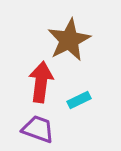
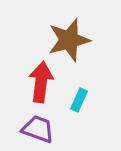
brown star: rotated 12 degrees clockwise
cyan rectangle: rotated 40 degrees counterclockwise
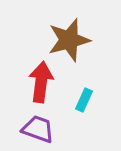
cyan rectangle: moved 5 px right
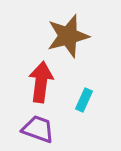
brown star: moved 1 px left, 4 px up
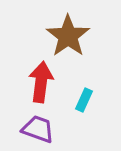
brown star: rotated 21 degrees counterclockwise
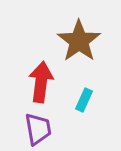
brown star: moved 11 px right, 5 px down
purple trapezoid: rotated 60 degrees clockwise
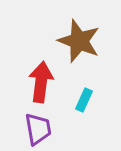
brown star: rotated 15 degrees counterclockwise
